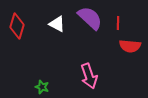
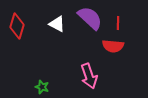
red semicircle: moved 17 px left
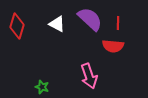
purple semicircle: moved 1 px down
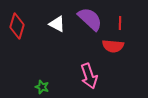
red line: moved 2 px right
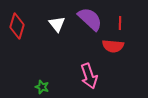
white triangle: rotated 24 degrees clockwise
